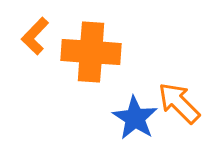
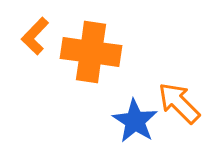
orange cross: rotated 4 degrees clockwise
blue star: moved 3 px down
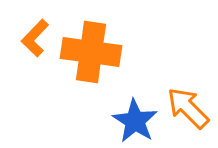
orange L-shape: moved 2 px down
orange arrow: moved 9 px right, 5 px down
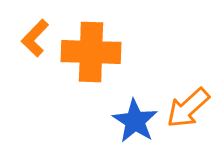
orange cross: rotated 6 degrees counterclockwise
orange arrow: rotated 87 degrees counterclockwise
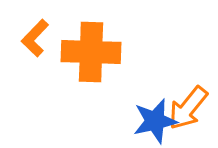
orange arrow: rotated 9 degrees counterclockwise
blue star: moved 20 px right; rotated 27 degrees clockwise
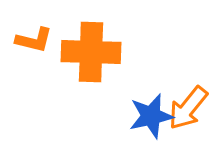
orange L-shape: moved 1 px left, 2 px down; rotated 120 degrees counterclockwise
blue star: moved 4 px left, 5 px up
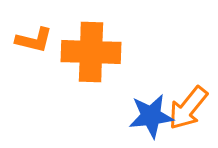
blue star: rotated 6 degrees clockwise
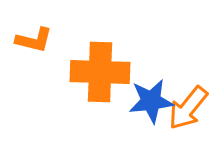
orange cross: moved 9 px right, 20 px down
blue star: moved 15 px up
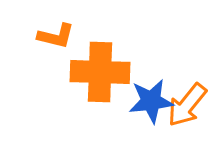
orange L-shape: moved 22 px right, 4 px up
orange arrow: moved 1 px left, 3 px up
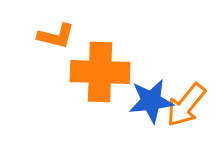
orange arrow: moved 1 px left
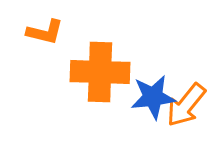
orange L-shape: moved 11 px left, 4 px up
blue star: moved 2 px right, 4 px up
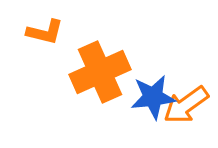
orange cross: rotated 26 degrees counterclockwise
orange arrow: rotated 15 degrees clockwise
